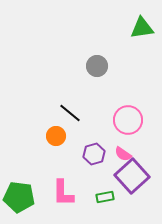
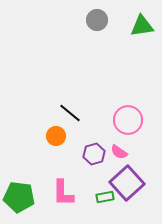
green triangle: moved 2 px up
gray circle: moved 46 px up
pink semicircle: moved 4 px left, 2 px up
purple square: moved 5 px left, 7 px down
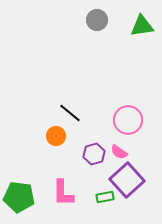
purple square: moved 3 px up
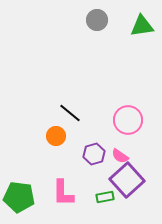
pink semicircle: moved 1 px right, 4 px down
